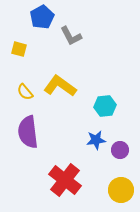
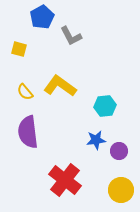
purple circle: moved 1 px left, 1 px down
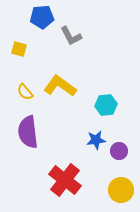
blue pentagon: rotated 25 degrees clockwise
cyan hexagon: moved 1 px right, 1 px up
